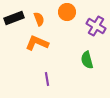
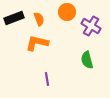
purple cross: moved 5 px left
orange L-shape: rotated 10 degrees counterclockwise
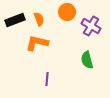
black rectangle: moved 1 px right, 2 px down
purple line: rotated 16 degrees clockwise
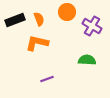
purple cross: moved 1 px right
green semicircle: rotated 108 degrees clockwise
purple line: rotated 64 degrees clockwise
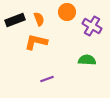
orange L-shape: moved 1 px left, 1 px up
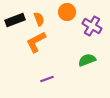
orange L-shape: rotated 40 degrees counterclockwise
green semicircle: rotated 24 degrees counterclockwise
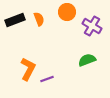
orange L-shape: moved 8 px left, 27 px down; rotated 145 degrees clockwise
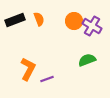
orange circle: moved 7 px right, 9 px down
